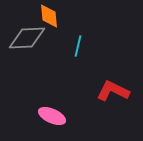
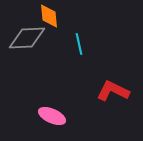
cyan line: moved 1 px right, 2 px up; rotated 25 degrees counterclockwise
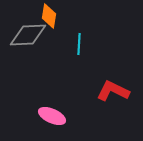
orange diamond: rotated 15 degrees clockwise
gray diamond: moved 1 px right, 3 px up
cyan line: rotated 15 degrees clockwise
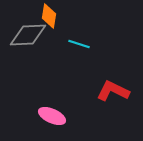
cyan line: rotated 75 degrees counterclockwise
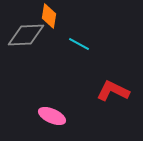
gray diamond: moved 2 px left
cyan line: rotated 10 degrees clockwise
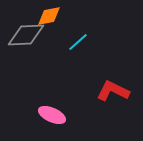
orange diamond: rotated 70 degrees clockwise
cyan line: moved 1 px left, 2 px up; rotated 70 degrees counterclockwise
pink ellipse: moved 1 px up
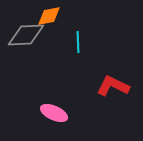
cyan line: rotated 50 degrees counterclockwise
red L-shape: moved 5 px up
pink ellipse: moved 2 px right, 2 px up
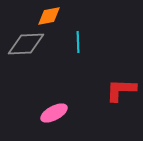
gray diamond: moved 9 px down
red L-shape: moved 8 px right, 4 px down; rotated 24 degrees counterclockwise
pink ellipse: rotated 52 degrees counterclockwise
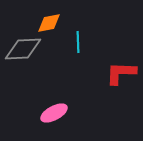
orange diamond: moved 7 px down
gray diamond: moved 3 px left, 5 px down
red L-shape: moved 17 px up
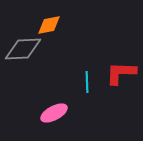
orange diamond: moved 2 px down
cyan line: moved 9 px right, 40 px down
